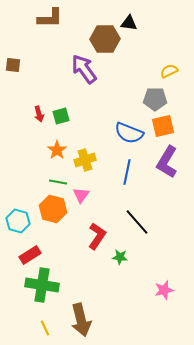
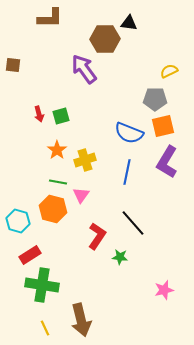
black line: moved 4 px left, 1 px down
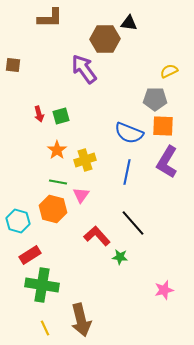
orange square: rotated 15 degrees clockwise
red L-shape: rotated 76 degrees counterclockwise
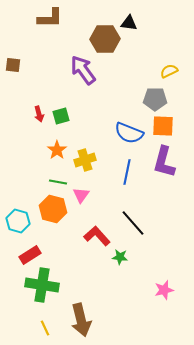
purple arrow: moved 1 px left, 1 px down
purple L-shape: moved 3 px left; rotated 16 degrees counterclockwise
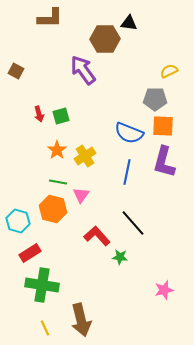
brown square: moved 3 px right, 6 px down; rotated 21 degrees clockwise
yellow cross: moved 4 px up; rotated 15 degrees counterclockwise
red rectangle: moved 2 px up
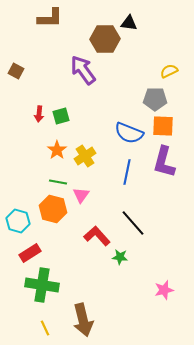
red arrow: rotated 21 degrees clockwise
brown arrow: moved 2 px right
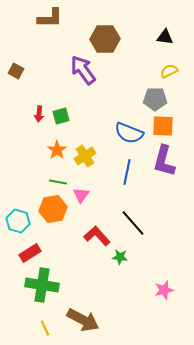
black triangle: moved 36 px right, 14 px down
purple L-shape: moved 1 px up
orange hexagon: rotated 24 degrees counterclockwise
brown arrow: rotated 48 degrees counterclockwise
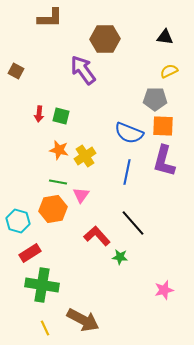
green square: rotated 30 degrees clockwise
orange star: moved 2 px right; rotated 24 degrees counterclockwise
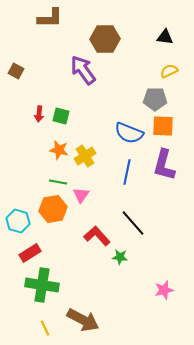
purple L-shape: moved 4 px down
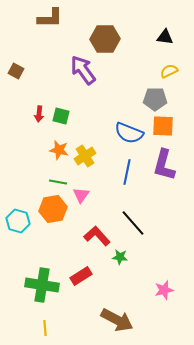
red rectangle: moved 51 px right, 23 px down
brown arrow: moved 34 px right
yellow line: rotated 21 degrees clockwise
